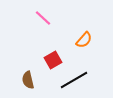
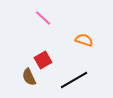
orange semicircle: rotated 114 degrees counterclockwise
red square: moved 10 px left
brown semicircle: moved 1 px right, 3 px up; rotated 12 degrees counterclockwise
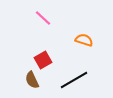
brown semicircle: moved 3 px right, 3 px down
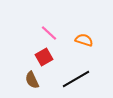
pink line: moved 6 px right, 15 px down
red square: moved 1 px right, 3 px up
black line: moved 2 px right, 1 px up
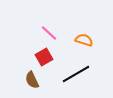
black line: moved 5 px up
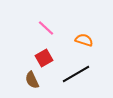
pink line: moved 3 px left, 5 px up
red square: moved 1 px down
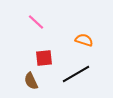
pink line: moved 10 px left, 6 px up
red square: rotated 24 degrees clockwise
brown semicircle: moved 1 px left, 1 px down
